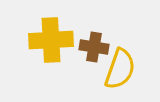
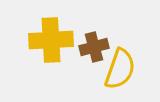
brown cross: rotated 24 degrees counterclockwise
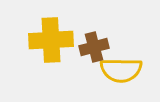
yellow semicircle: moved 1 px right, 1 px down; rotated 72 degrees clockwise
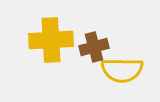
yellow semicircle: moved 1 px right
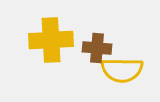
brown cross: moved 3 px right, 1 px down; rotated 20 degrees clockwise
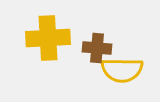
yellow cross: moved 3 px left, 2 px up
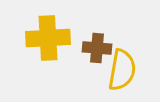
yellow semicircle: rotated 81 degrees counterclockwise
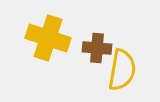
yellow cross: rotated 21 degrees clockwise
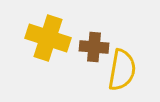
brown cross: moved 3 px left, 1 px up
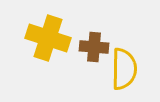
yellow semicircle: moved 2 px right, 1 px up; rotated 9 degrees counterclockwise
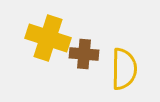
brown cross: moved 10 px left, 7 px down
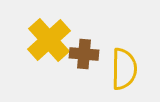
yellow cross: moved 1 px right, 2 px down; rotated 30 degrees clockwise
